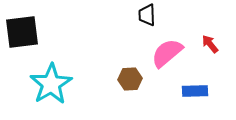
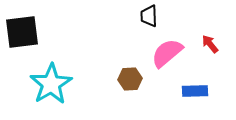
black trapezoid: moved 2 px right, 1 px down
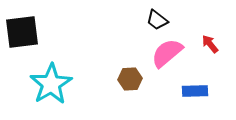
black trapezoid: moved 8 px right, 4 px down; rotated 50 degrees counterclockwise
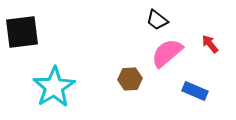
cyan star: moved 3 px right, 3 px down
blue rectangle: rotated 25 degrees clockwise
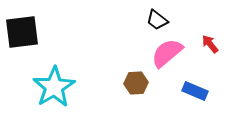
brown hexagon: moved 6 px right, 4 px down
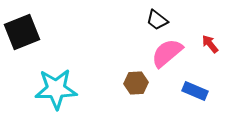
black square: rotated 15 degrees counterclockwise
cyan star: moved 2 px right, 2 px down; rotated 30 degrees clockwise
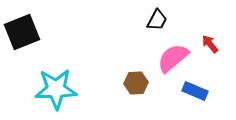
black trapezoid: rotated 100 degrees counterclockwise
pink semicircle: moved 6 px right, 5 px down
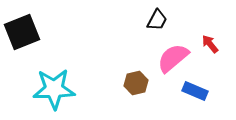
brown hexagon: rotated 10 degrees counterclockwise
cyan star: moved 2 px left
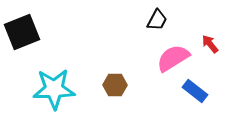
pink semicircle: rotated 8 degrees clockwise
brown hexagon: moved 21 px left, 2 px down; rotated 15 degrees clockwise
blue rectangle: rotated 15 degrees clockwise
